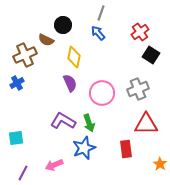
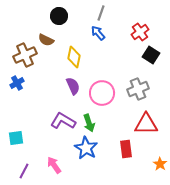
black circle: moved 4 px left, 9 px up
purple semicircle: moved 3 px right, 3 px down
blue star: moved 2 px right; rotated 20 degrees counterclockwise
pink arrow: rotated 78 degrees clockwise
purple line: moved 1 px right, 2 px up
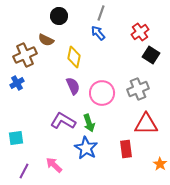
pink arrow: rotated 12 degrees counterclockwise
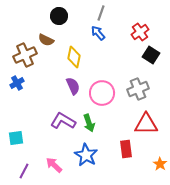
blue star: moved 7 px down
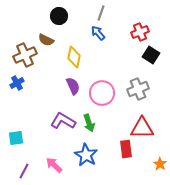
red cross: rotated 12 degrees clockwise
red triangle: moved 4 px left, 4 px down
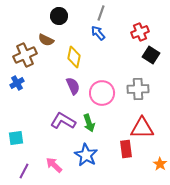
gray cross: rotated 20 degrees clockwise
